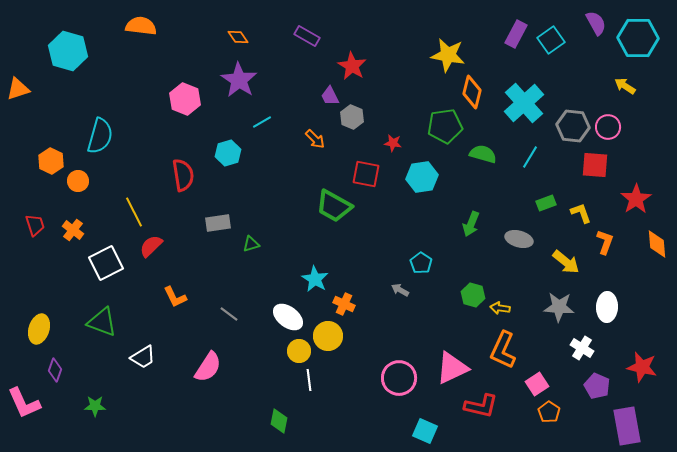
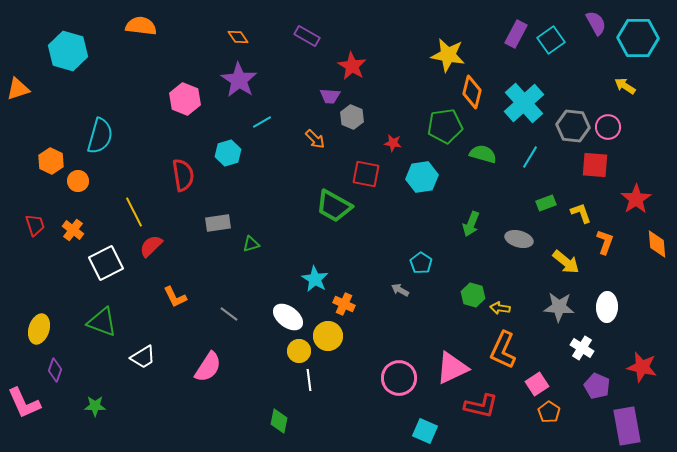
purple trapezoid at (330, 96): rotated 60 degrees counterclockwise
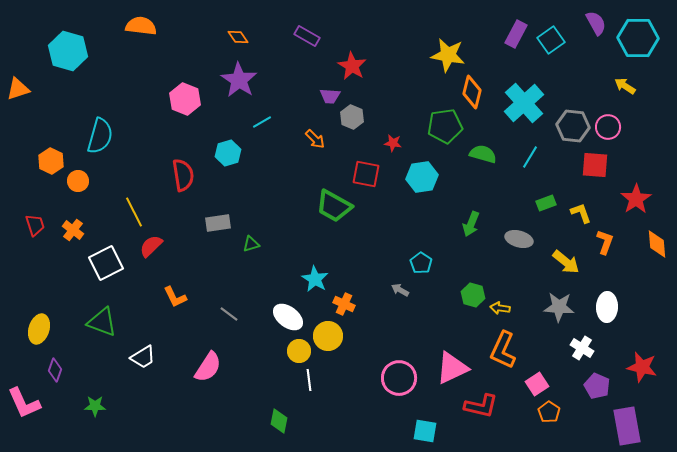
cyan square at (425, 431): rotated 15 degrees counterclockwise
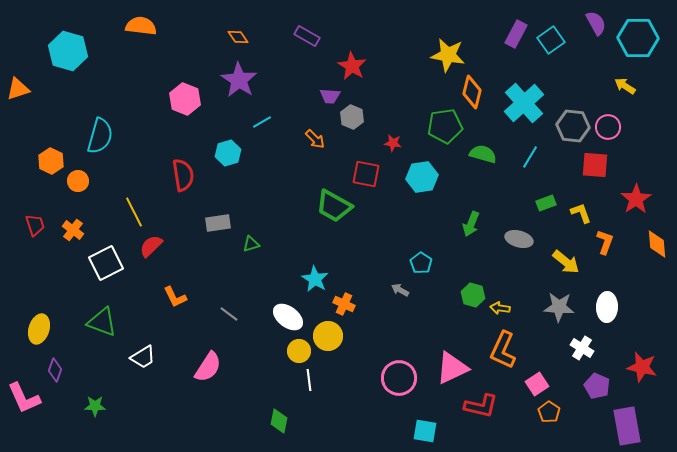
pink L-shape at (24, 403): moved 5 px up
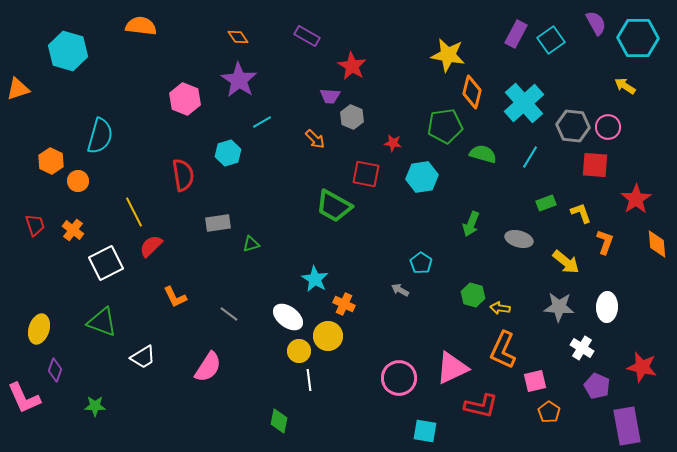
pink square at (537, 384): moved 2 px left, 3 px up; rotated 20 degrees clockwise
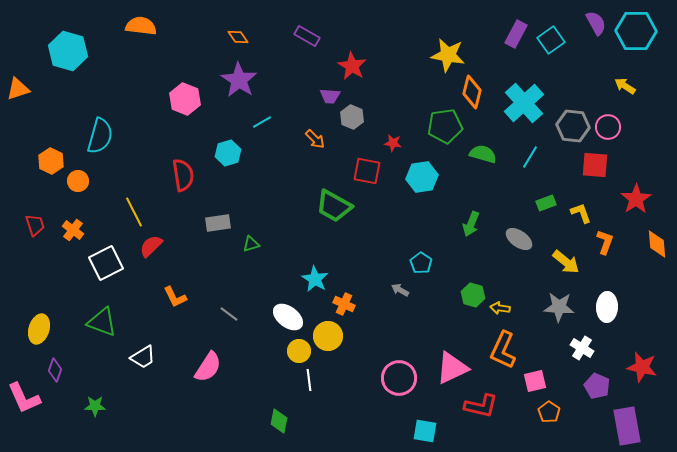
cyan hexagon at (638, 38): moved 2 px left, 7 px up
red square at (366, 174): moved 1 px right, 3 px up
gray ellipse at (519, 239): rotated 20 degrees clockwise
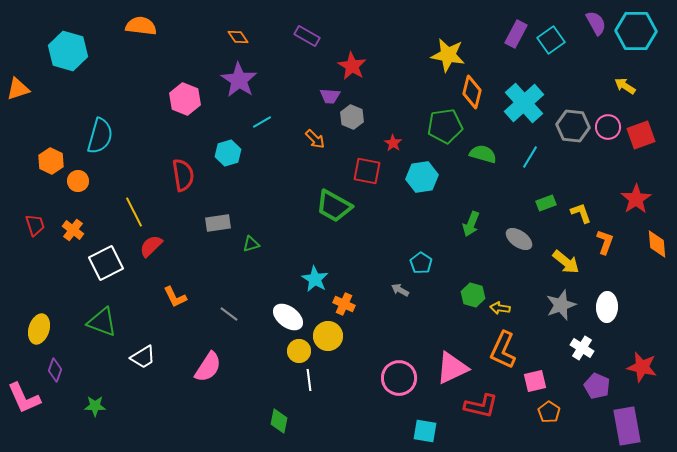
red star at (393, 143): rotated 24 degrees clockwise
red square at (595, 165): moved 46 px right, 30 px up; rotated 24 degrees counterclockwise
gray star at (559, 307): moved 2 px right, 2 px up; rotated 24 degrees counterclockwise
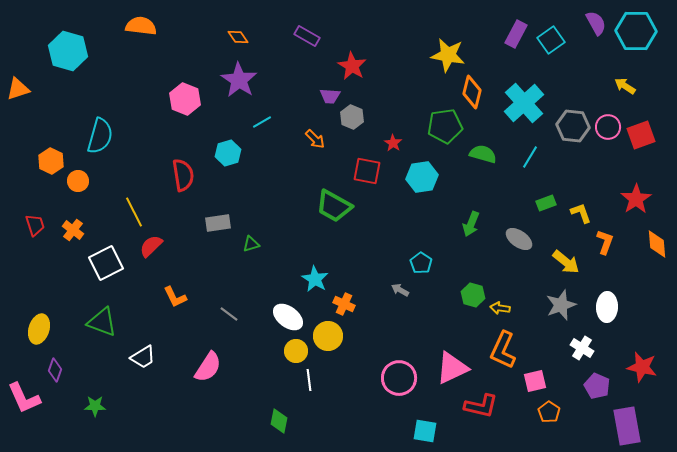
yellow circle at (299, 351): moved 3 px left
